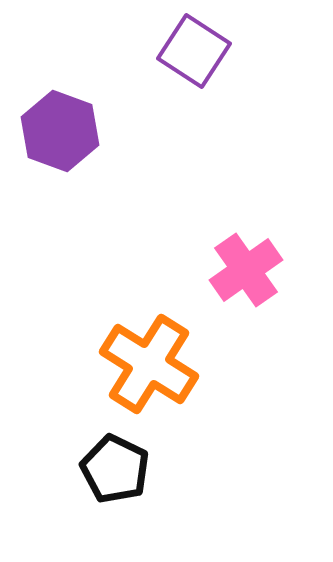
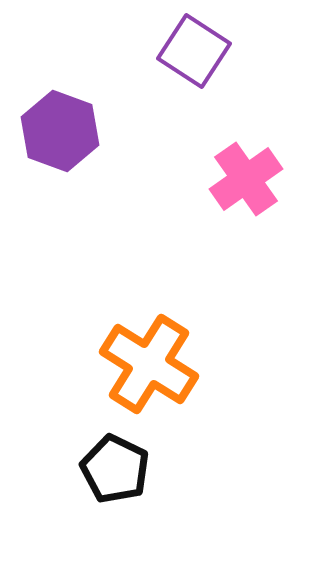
pink cross: moved 91 px up
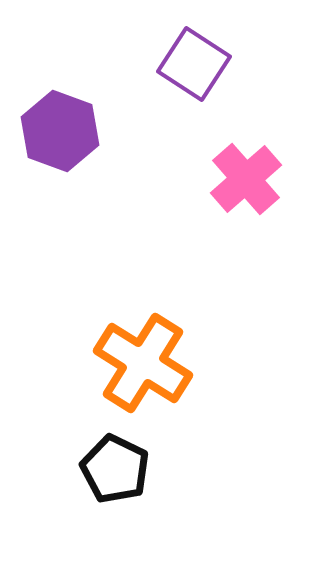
purple square: moved 13 px down
pink cross: rotated 6 degrees counterclockwise
orange cross: moved 6 px left, 1 px up
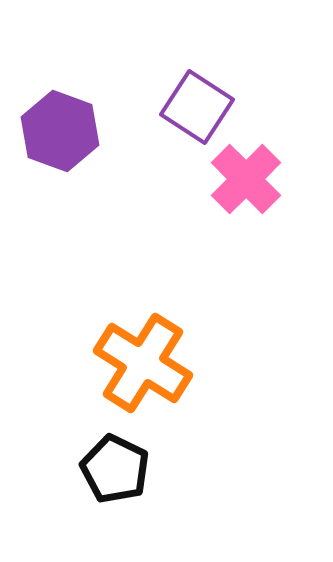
purple square: moved 3 px right, 43 px down
pink cross: rotated 4 degrees counterclockwise
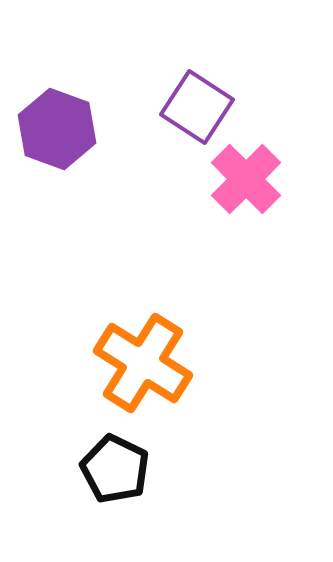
purple hexagon: moved 3 px left, 2 px up
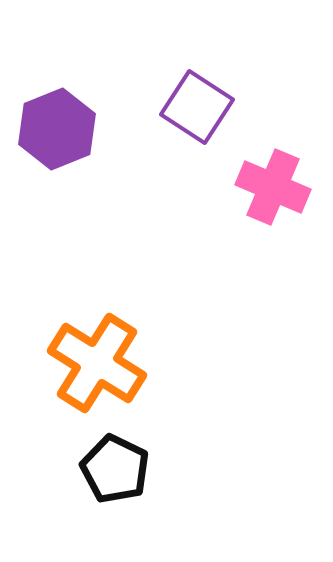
purple hexagon: rotated 18 degrees clockwise
pink cross: moved 27 px right, 8 px down; rotated 22 degrees counterclockwise
orange cross: moved 46 px left
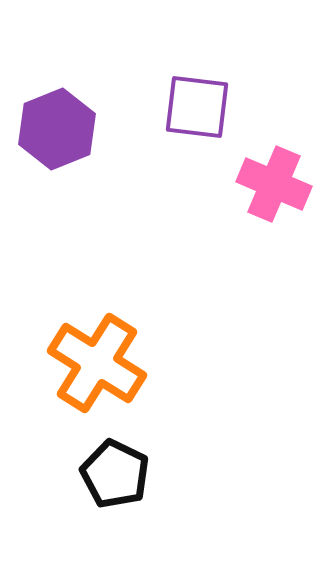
purple square: rotated 26 degrees counterclockwise
pink cross: moved 1 px right, 3 px up
black pentagon: moved 5 px down
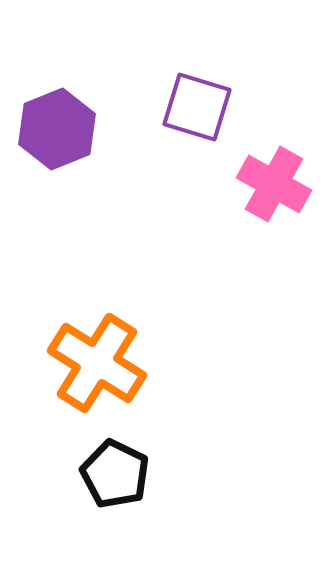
purple square: rotated 10 degrees clockwise
pink cross: rotated 6 degrees clockwise
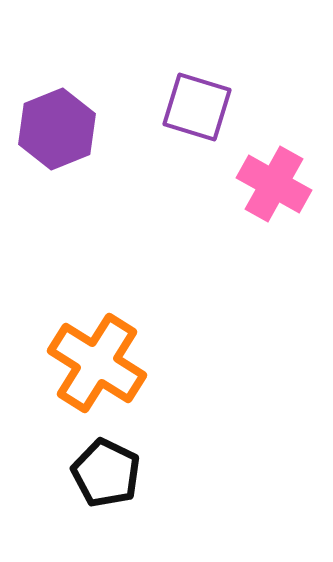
black pentagon: moved 9 px left, 1 px up
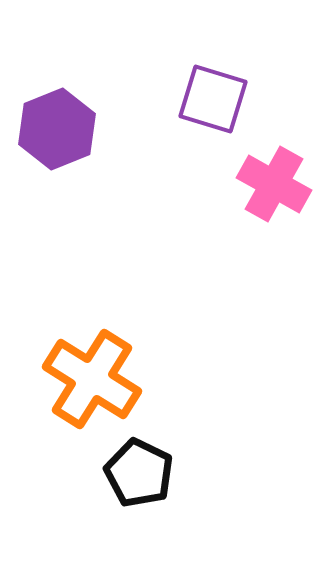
purple square: moved 16 px right, 8 px up
orange cross: moved 5 px left, 16 px down
black pentagon: moved 33 px right
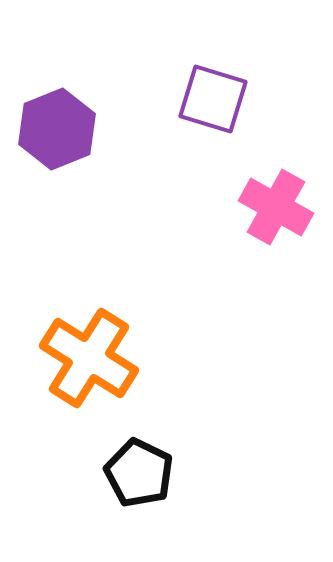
pink cross: moved 2 px right, 23 px down
orange cross: moved 3 px left, 21 px up
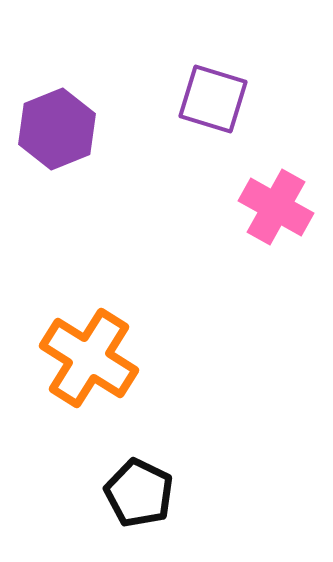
black pentagon: moved 20 px down
